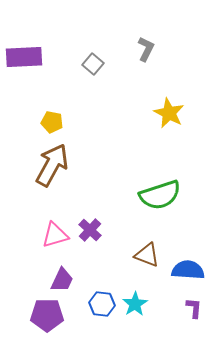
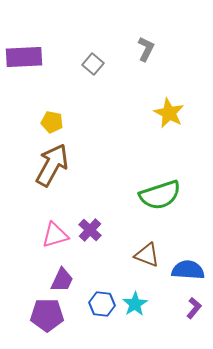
purple L-shape: rotated 35 degrees clockwise
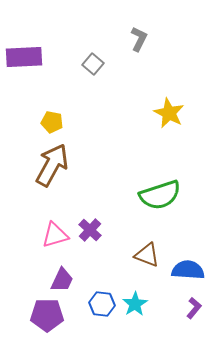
gray L-shape: moved 7 px left, 10 px up
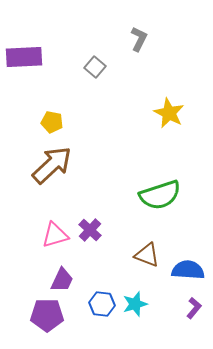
gray square: moved 2 px right, 3 px down
brown arrow: rotated 18 degrees clockwise
cyan star: rotated 15 degrees clockwise
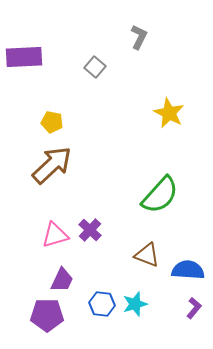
gray L-shape: moved 2 px up
green semicircle: rotated 30 degrees counterclockwise
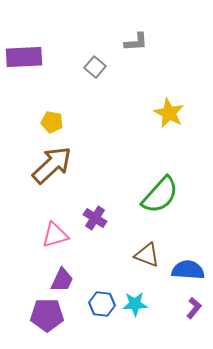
gray L-shape: moved 3 px left, 5 px down; rotated 60 degrees clockwise
purple cross: moved 5 px right, 12 px up; rotated 10 degrees counterclockwise
cyan star: rotated 15 degrees clockwise
